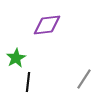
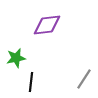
green star: rotated 18 degrees clockwise
black line: moved 3 px right
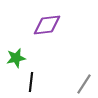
gray line: moved 5 px down
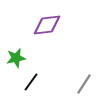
black line: rotated 30 degrees clockwise
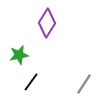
purple diamond: moved 2 px up; rotated 52 degrees counterclockwise
green star: moved 3 px right, 3 px up
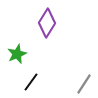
green star: moved 2 px left, 1 px up; rotated 12 degrees counterclockwise
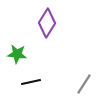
green star: rotated 30 degrees clockwise
black line: rotated 42 degrees clockwise
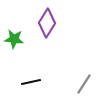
green star: moved 3 px left, 15 px up
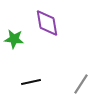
purple diamond: rotated 40 degrees counterclockwise
gray line: moved 3 px left
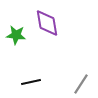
green star: moved 2 px right, 4 px up
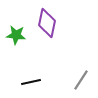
purple diamond: rotated 20 degrees clockwise
gray line: moved 4 px up
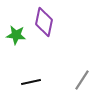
purple diamond: moved 3 px left, 1 px up
gray line: moved 1 px right
